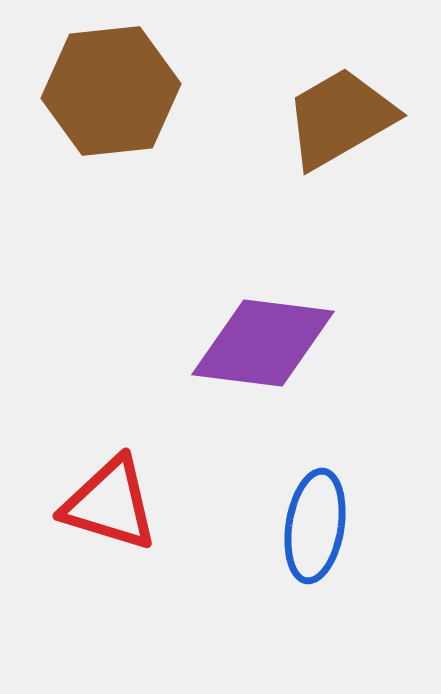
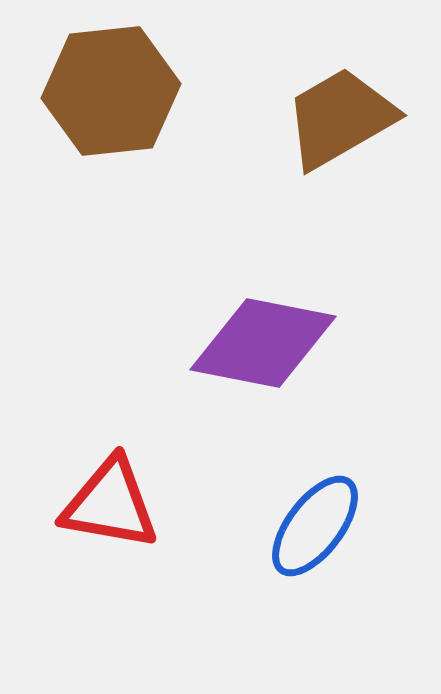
purple diamond: rotated 4 degrees clockwise
red triangle: rotated 7 degrees counterclockwise
blue ellipse: rotated 28 degrees clockwise
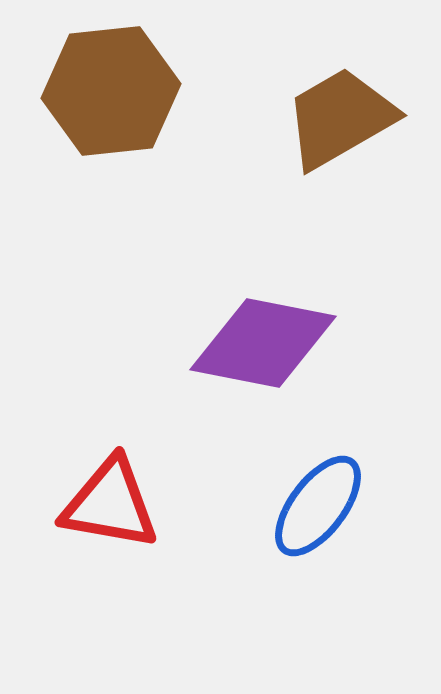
blue ellipse: moved 3 px right, 20 px up
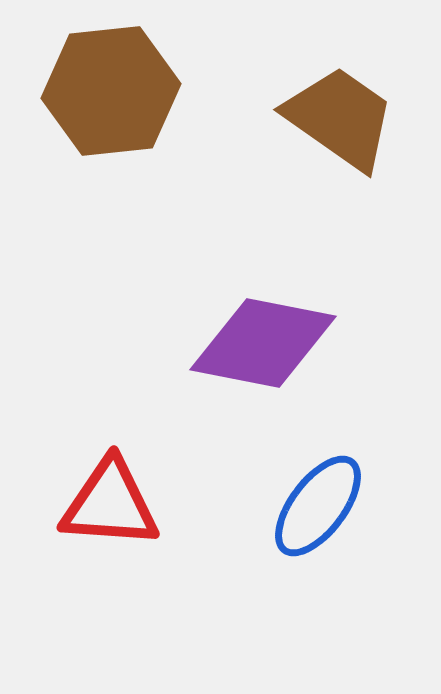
brown trapezoid: rotated 65 degrees clockwise
red triangle: rotated 6 degrees counterclockwise
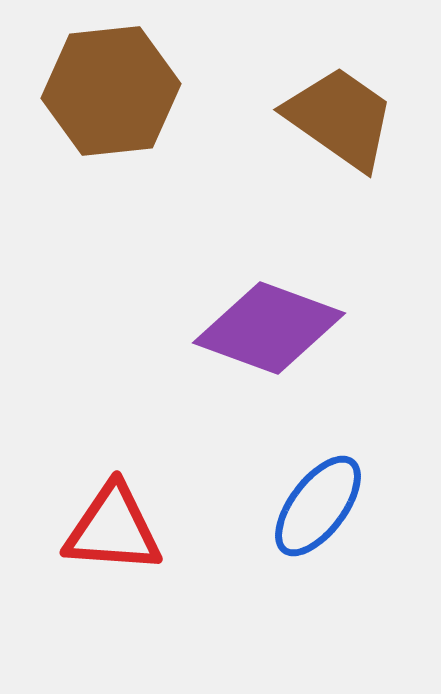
purple diamond: moved 6 px right, 15 px up; rotated 9 degrees clockwise
red triangle: moved 3 px right, 25 px down
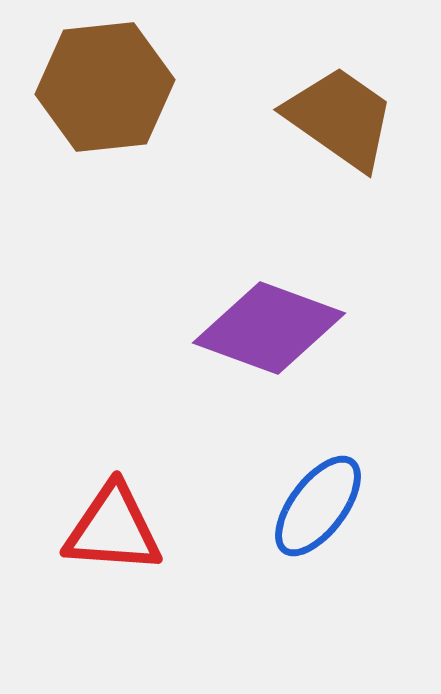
brown hexagon: moved 6 px left, 4 px up
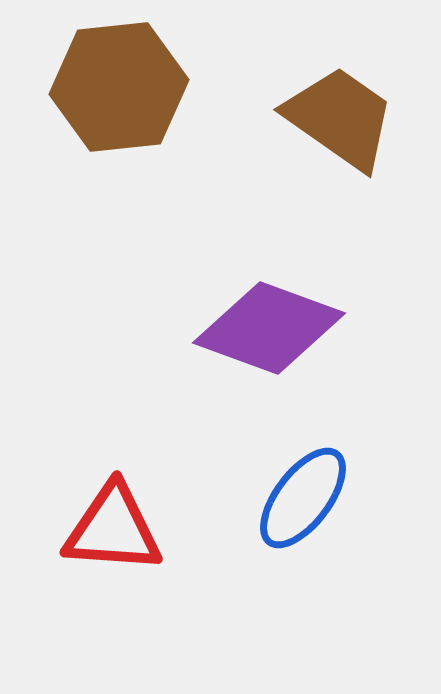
brown hexagon: moved 14 px right
blue ellipse: moved 15 px left, 8 px up
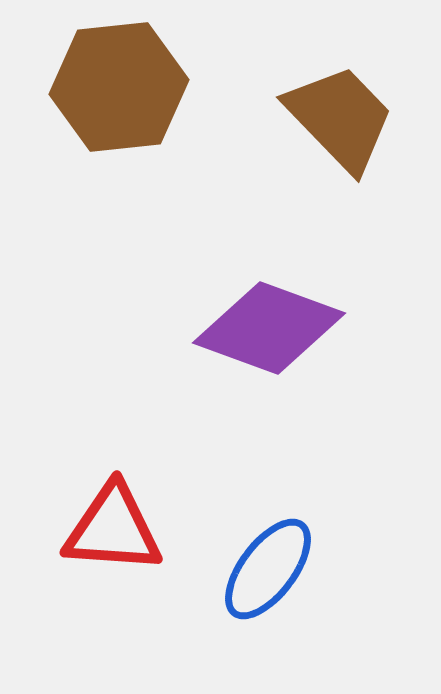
brown trapezoid: rotated 11 degrees clockwise
blue ellipse: moved 35 px left, 71 px down
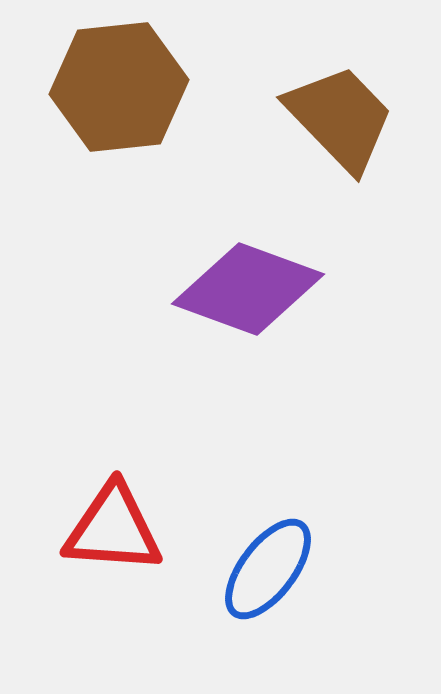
purple diamond: moved 21 px left, 39 px up
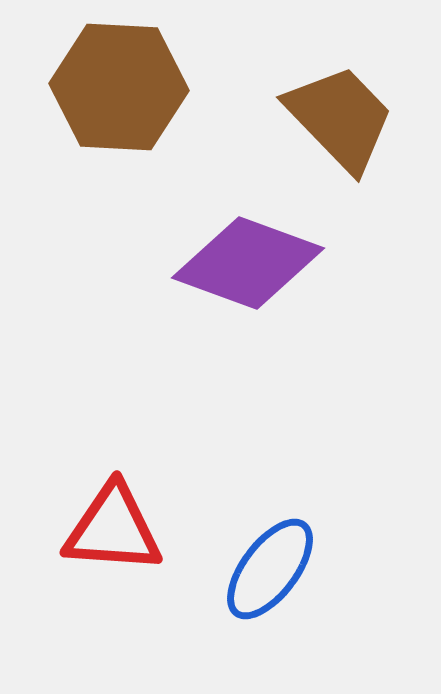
brown hexagon: rotated 9 degrees clockwise
purple diamond: moved 26 px up
blue ellipse: moved 2 px right
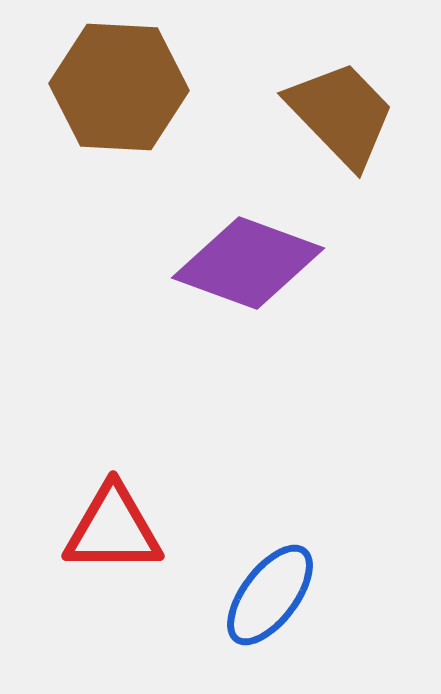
brown trapezoid: moved 1 px right, 4 px up
red triangle: rotated 4 degrees counterclockwise
blue ellipse: moved 26 px down
